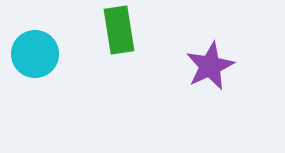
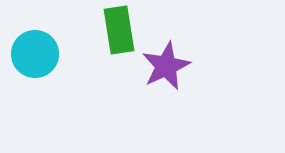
purple star: moved 44 px left
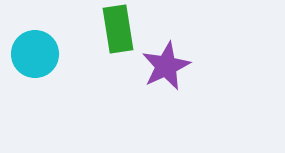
green rectangle: moved 1 px left, 1 px up
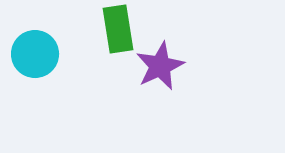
purple star: moved 6 px left
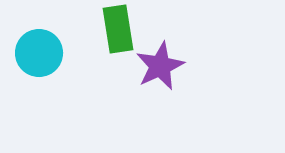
cyan circle: moved 4 px right, 1 px up
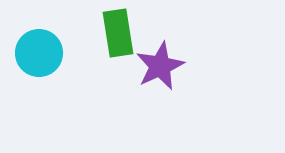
green rectangle: moved 4 px down
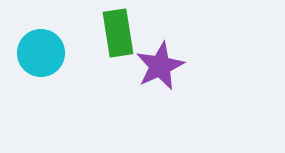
cyan circle: moved 2 px right
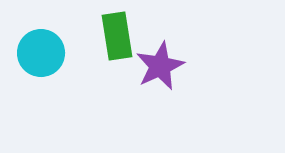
green rectangle: moved 1 px left, 3 px down
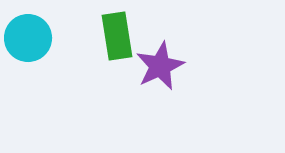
cyan circle: moved 13 px left, 15 px up
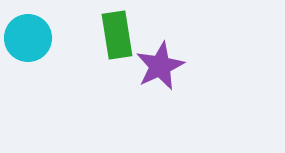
green rectangle: moved 1 px up
